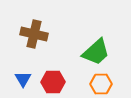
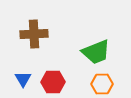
brown cross: rotated 16 degrees counterclockwise
green trapezoid: rotated 20 degrees clockwise
orange hexagon: moved 1 px right
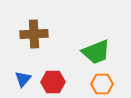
blue triangle: rotated 12 degrees clockwise
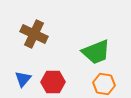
brown cross: rotated 28 degrees clockwise
orange hexagon: moved 2 px right; rotated 10 degrees clockwise
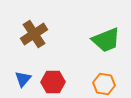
brown cross: rotated 32 degrees clockwise
green trapezoid: moved 10 px right, 12 px up
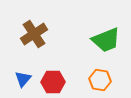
orange hexagon: moved 4 px left, 4 px up
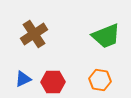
green trapezoid: moved 4 px up
blue triangle: rotated 24 degrees clockwise
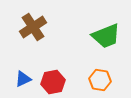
brown cross: moved 1 px left, 7 px up
red hexagon: rotated 10 degrees counterclockwise
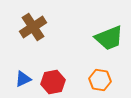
green trapezoid: moved 3 px right, 2 px down
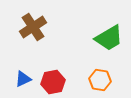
green trapezoid: rotated 8 degrees counterclockwise
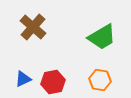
brown cross: rotated 16 degrees counterclockwise
green trapezoid: moved 7 px left, 1 px up
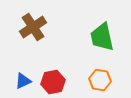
brown cross: rotated 16 degrees clockwise
green trapezoid: rotated 108 degrees clockwise
blue triangle: moved 2 px down
